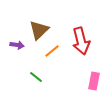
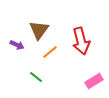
brown triangle: rotated 10 degrees counterclockwise
purple arrow: rotated 16 degrees clockwise
orange line: moved 2 px left, 1 px down
pink rectangle: rotated 48 degrees clockwise
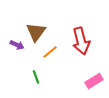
brown triangle: moved 3 px left, 2 px down
green line: rotated 32 degrees clockwise
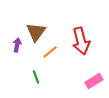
purple arrow: rotated 104 degrees counterclockwise
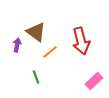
brown triangle: rotated 30 degrees counterclockwise
pink rectangle: rotated 12 degrees counterclockwise
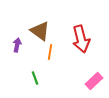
brown triangle: moved 4 px right, 1 px up
red arrow: moved 2 px up
orange line: rotated 42 degrees counterclockwise
green line: moved 1 px left, 1 px down
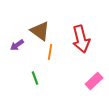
purple arrow: rotated 136 degrees counterclockwise
